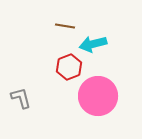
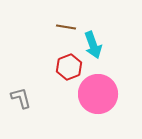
brown line: moved 1 px right, 1 px down
cyan arrow: moved 1 px down; rotated 96 degrees counterclockwise
pink circle: moved 2 px up
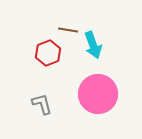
brown line: moved 2 px right, 3 px down
red hexagon: moved 21 px left, 14 px up
gray L-shape: moved 21 px right, 6 px down
